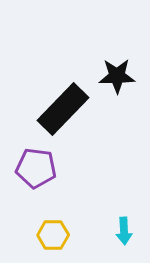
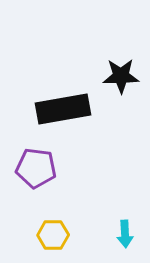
black star: moved 4 px right
black rectangle: rotated 36 degrees clockwise
cyan arrow: moved 1 px right, 3 px down
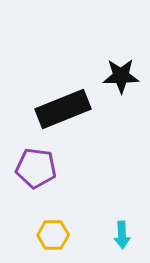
black rectangle: rotated 12 degrees counterclockwise
cyan arrow: moved 3 px left, 1 px down
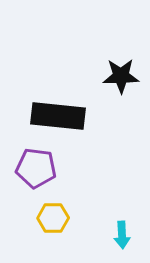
black rectangle: moved 5 px left, 7 px down; rotated 28 degrees clockwise
yellow hexagon: moved 17 px up
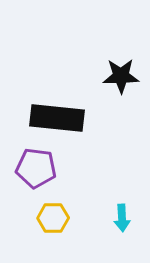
black rectangle: moved 1 px left, 2 px down
cyan arrow: moved 17 px up
